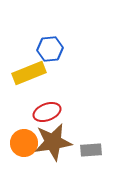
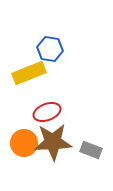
blue hexagon: rotated 15 degrees clockwise
brown star: rotated 6 degrees clockwise
gray rectangle: rotated 25 degrees clockwise
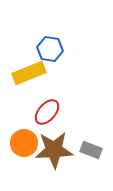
red ellipse: rotated 28 degrees counterclockwise
brown star: moved 1 px right, 8 px down
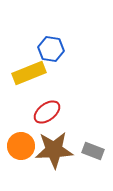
blue hexagon: moved 1 px right
red ellipse: rotated 12 degrees clockwise
orange circle: moved 3 px left, 3 px down
gray rectangle: moved 2 px right, 1 px down
